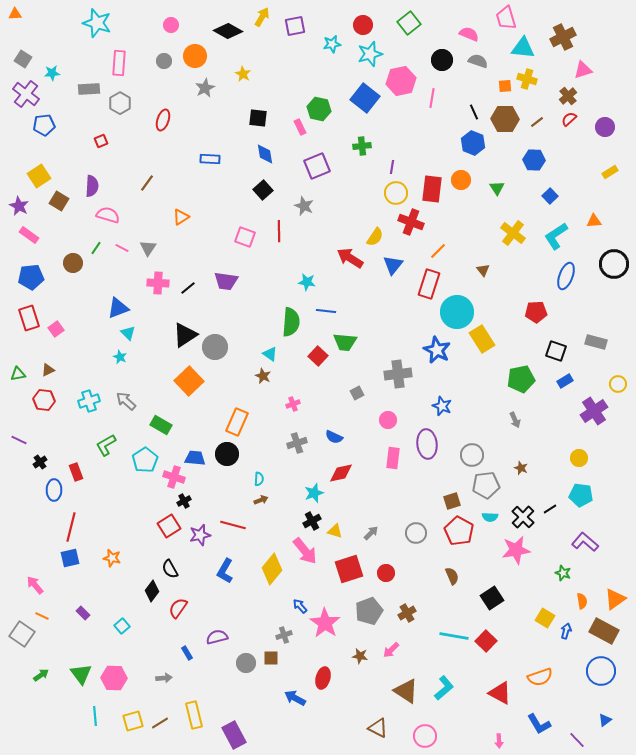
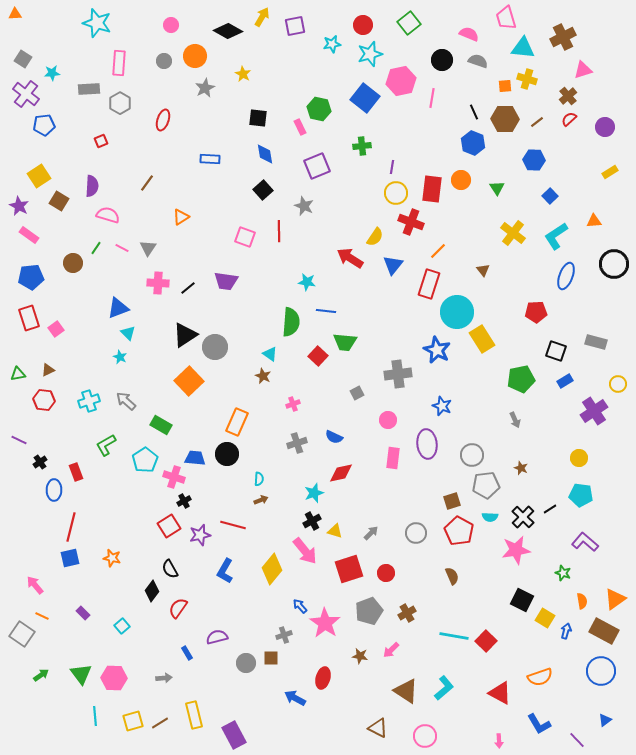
black square at (492, 598): moved 30 px right, 2 px down; rotated 30 degrees counterclockwise
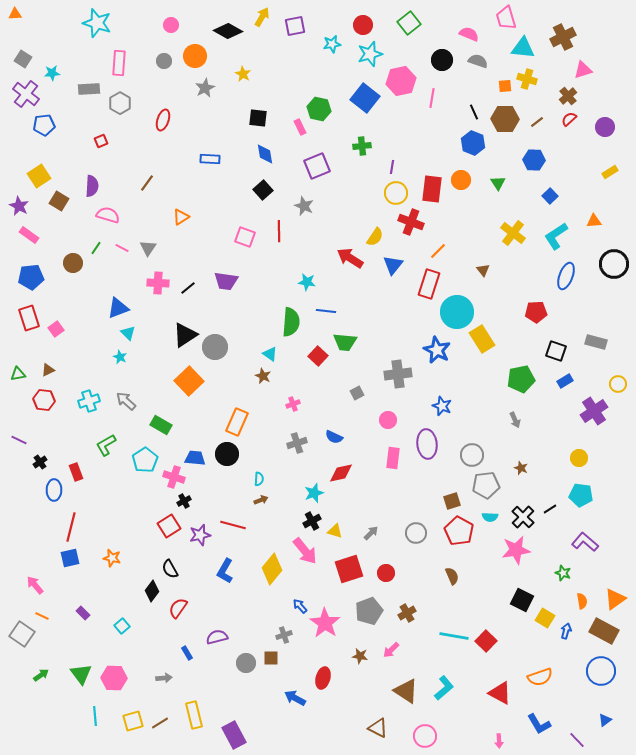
green triangle at (497, 188): moved 1 px right, 5 px up
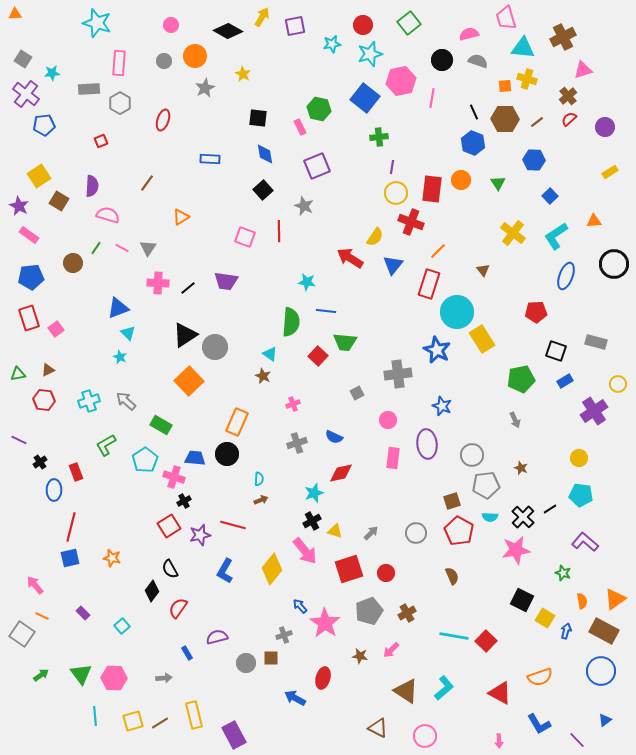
pink semicircle at (469, 34): rotated 36 degrees counterclockwise
green cross at (362, 146): moved 17 px right, 9 px up
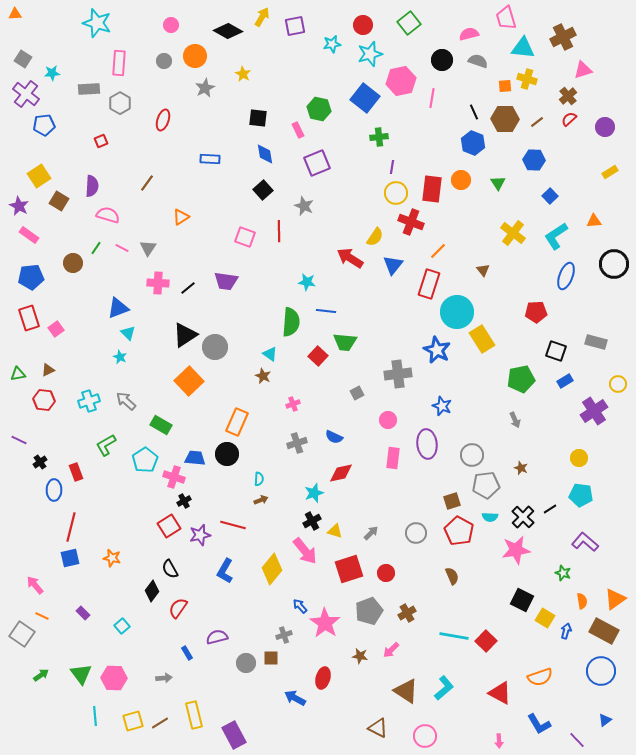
pink rectangle at (300, 127): moved 2 px left, 3 px down
purple square at (317, 166): moved 3 px up
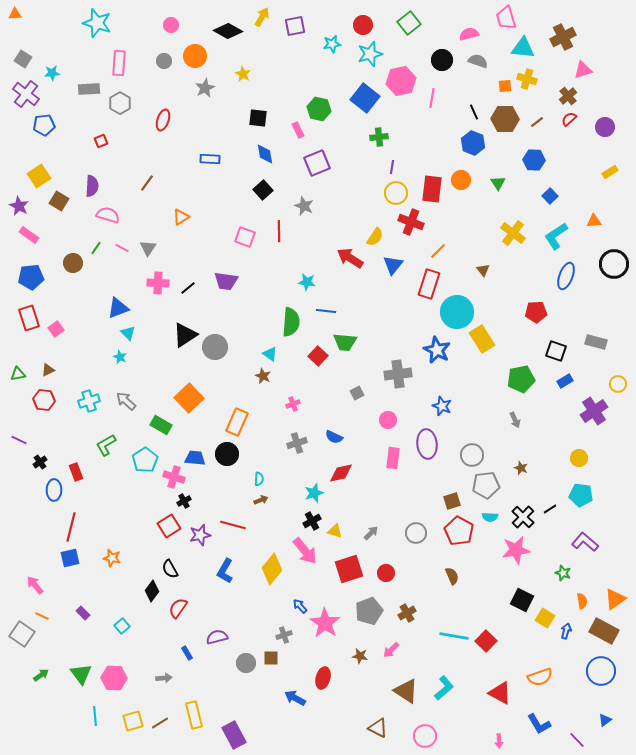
orange square at (189, 381): moved 17 px down
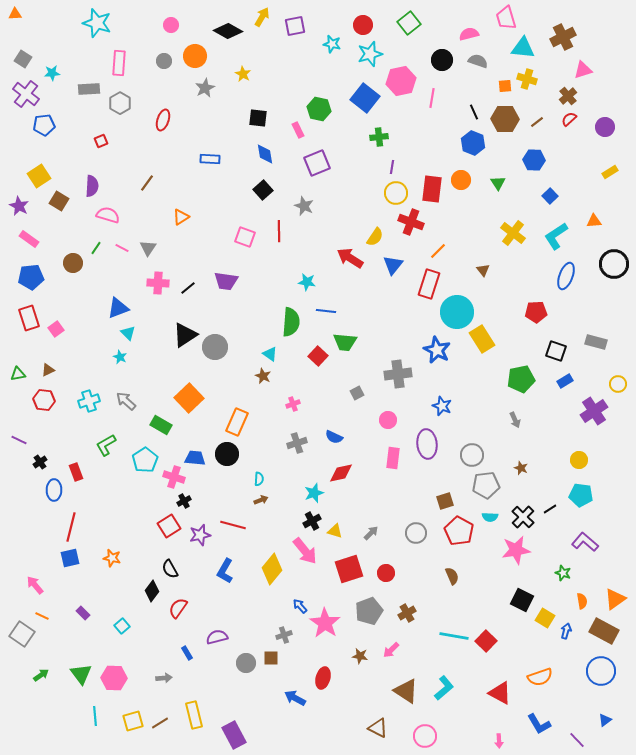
cyan star at (332, 44): rotated 24 degrees clockwise
pink rectangle at (29, 235): moved 4 px down
yellow circle at (579, 458): moved 2 px down
brown square at (452, 501): moved 7 px left
